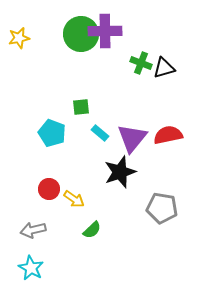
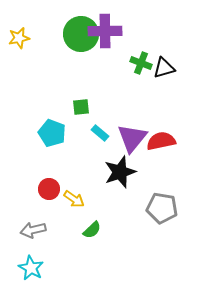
red semicircle: moved 7 px left, 6 px down
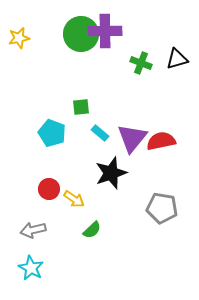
black triangle: moved 13 px right, 9 px up
black star: moved 9 px left, 1 px down
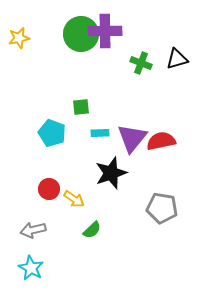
cyan rectangle: rotated 42 degrees counterclockwise
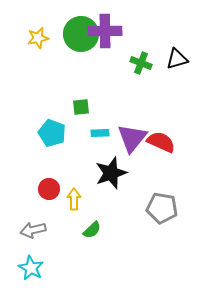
yellow star: moved 19 px right
red semicircle: moved 1 px down; rotated 36 degrees clockwise
yellow arrow: rotated 125 degrees counterclockwise
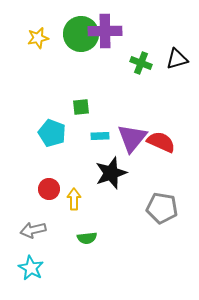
cyan rectangle: moved 3 px down
green semicircle: moved 5 px left, 8 px down; rotated 36 degrees clockwise
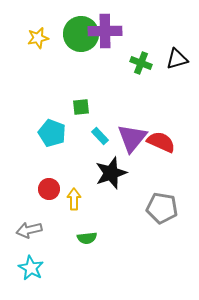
cyan rectangle: rotated 48 degrees clockwise
gray arrow: moved 4 px left
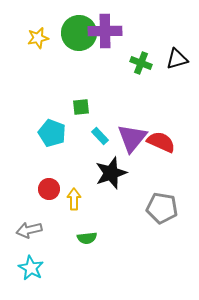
green circle: moved 2 px left, 1 px up
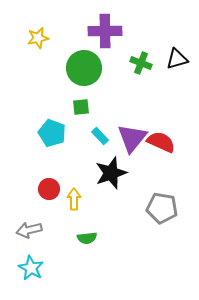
green circle: moved 5 px right, 35 px down
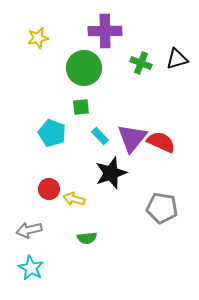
yellow arrow: rotated 75 degrees counterclockwise
